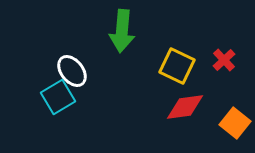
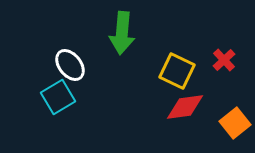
green arrow: moved 2 px down
yellow square: moved 5 px down
white ellipse: moved 2 px left, 6 px up
orange square: rotated 12 degrees clockwise
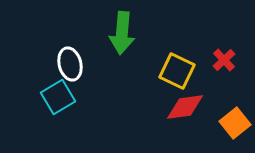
white ellipse: moved 1 px up; rotated 24 degrees clockwise
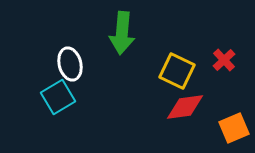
orange square: moved 1 px left, 5 px down; rotated 16 degrees clockwise
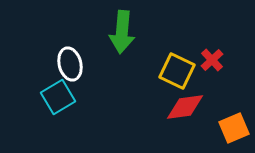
green arrow: moved 1 px up
red cross: moved 12 px left
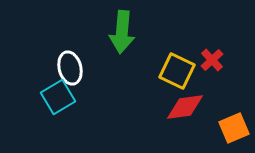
white ellipse: moved 4 px down
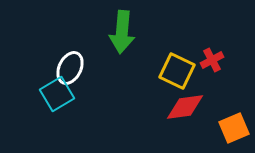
red cross: rotated 15 degrees clockwise
white ellipse: rotated 40 degrees clockwise
cyan square: moved 1 px left, 3 px up
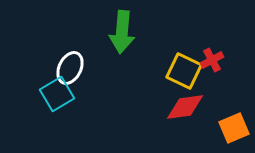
yellow square: moved 7 px right
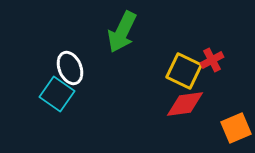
green arrow: rotated 21 degrees clockwise
white ellipse: rotated 48 degrees counterclockwise
cyan square: rotated 24 degrees counterclockwise
red diamond: moved 3 px up
orange square: moved 2 px right
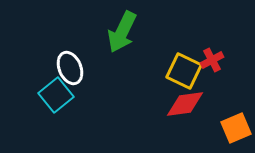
cyan square: moved 1 px left, 1 px down; rotated 16 degrees clockwise
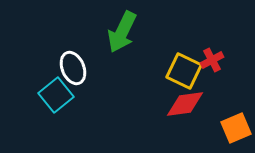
white ellipse: moved 3 px right
